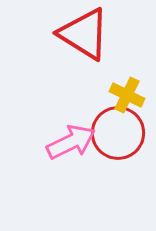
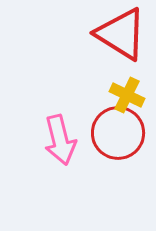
red triangle: moved 37 px right
pink arrow: moved 11 px left, 2 px up; rotated 102 degrees clockwise
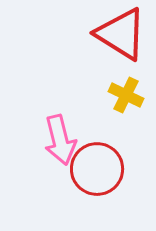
yellow cross: moved 1 px left
red circle: moved 21 px left, 36 px down
